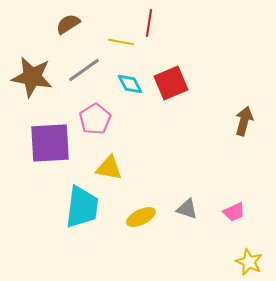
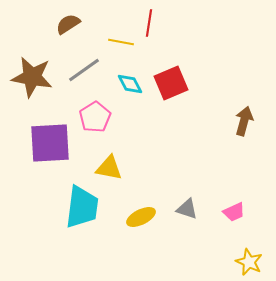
pink pentagon: moved 2 px up
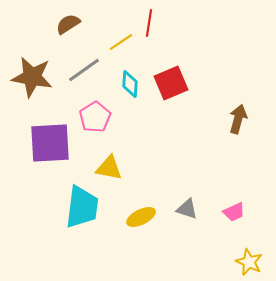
yellow line: rotated 45 degrees counterclockwise
cyan diamond: rotated 32 degrees clockwise
brown arrow: moved 6 px left, 2 px up
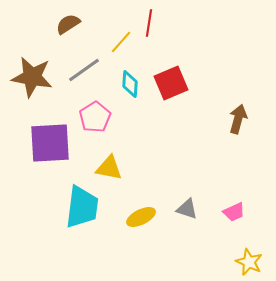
yellow line: rotated 15 degrees counterclockwise
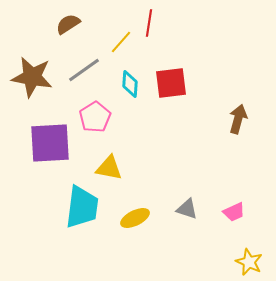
red square: rotated 16 degrees clockwise
yellow ellipse: moved 6 px left, 1 px down
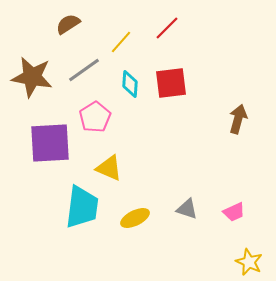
red line: moved 18 px right, 5 px down; rotated 36 degrees clockwise
yellow triangle: rotated 12 degrees clockwise
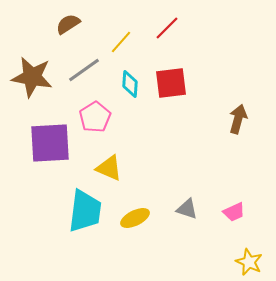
cyan trapezoid: moved 3 px right, 4 px down
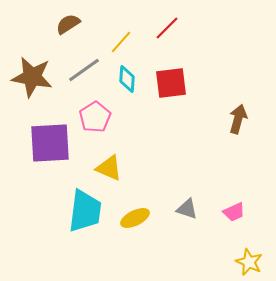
cyan diamond: moved 3 px left, 5 px up
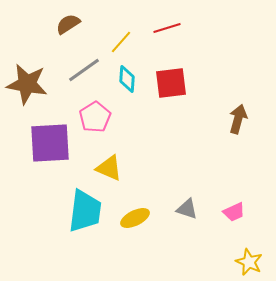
red line: rotated 28 degrees clockwise
brown star: moved 5 px left, 7 px down
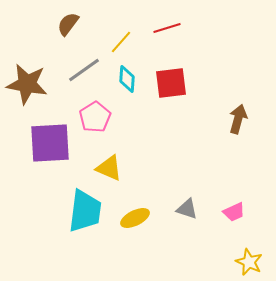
brown semicircle: rotated 20 degrees counterclockwise
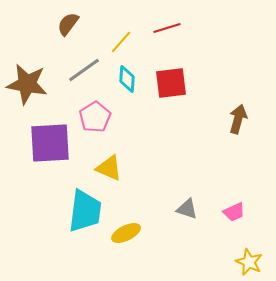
yellow ellipse: moved 9 px left, 15 px down
